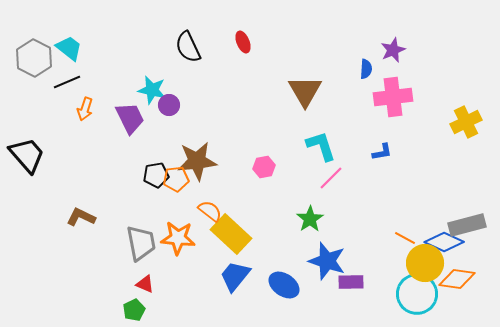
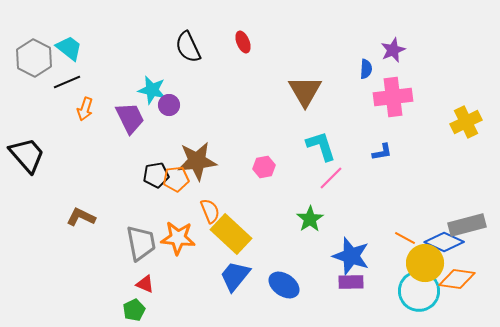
orange semicircle: rotated 30 degrees clockwise
blue star: moved 24 px right, 5 px up
cyan circle: moved 2 px right, 3 px up
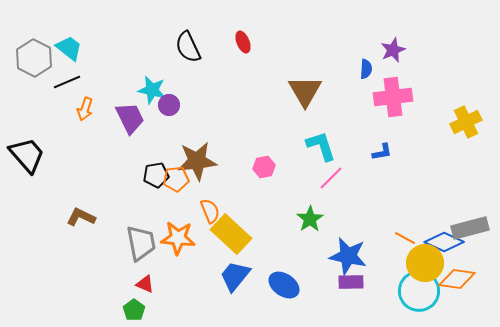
gray rectangle: moved 3 px right, 3 px down
blue star: moved 3 px left; rotated 6 degrees counterclockwise
green pentagon: rotated 10 degrees counterclockwise
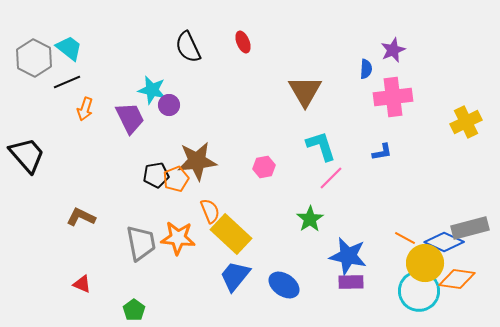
orange pentagon: rotated 15 degrees counterclockwise
red triangle: moved 63 px left
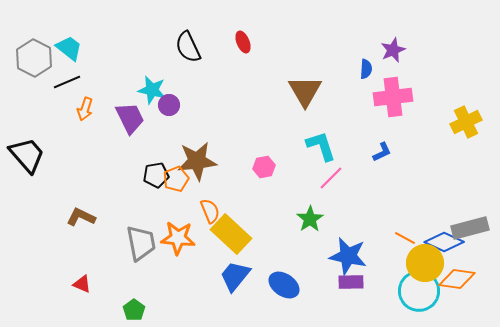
blue L-shape: rotated 15 degrees counterclockwise
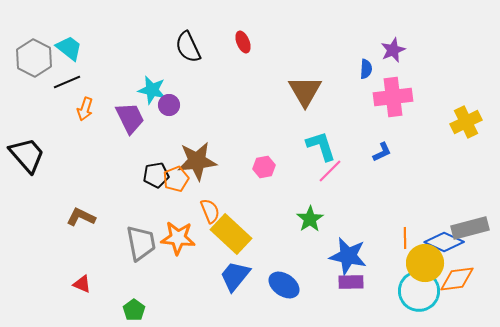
pink line: moved 1 px left, 7 px up
orange line: rotated 60 degrees clockwise
orange diamond: rotated 15 degrees counterclockwise
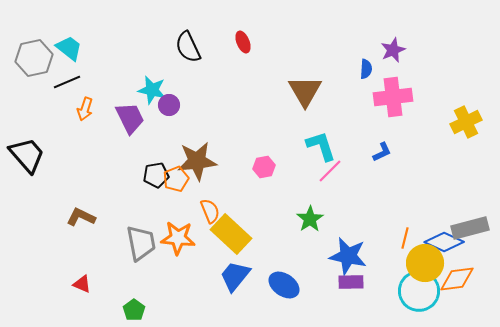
gray hexagon: rotated 21 degrees clockwise
orange line: rotated 15 degrees clockwise
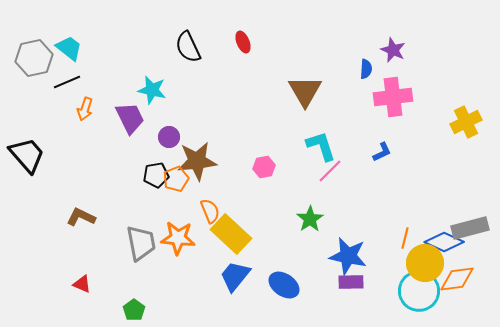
purple star: rotated 25 degrees counterclockwise
purple circle: moved 32 px down
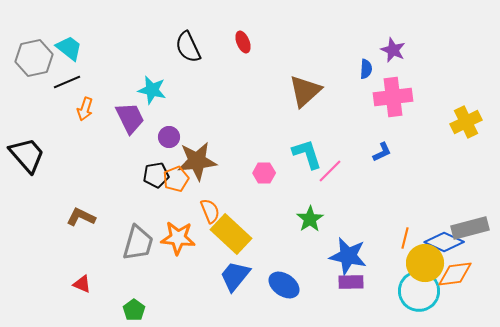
brown triangle: rotated 18 degrees clockwise
cyan L-shape: moved 14 px left, 8 px down
pink hexagon: moved 6 px down; rotated 10 degrees clockwise
gray trapezoid: moved 3 px left; rotated 27 degrees clockwise
orange diamond: moved 2 px left, 5 px up
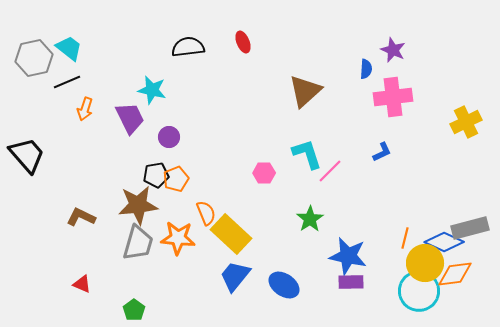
black semicircle: rotated 108 degrees clockwise
brown star: moved 59 px left, 44 px down
orange semicircle: moved 4 px left, 2 px down
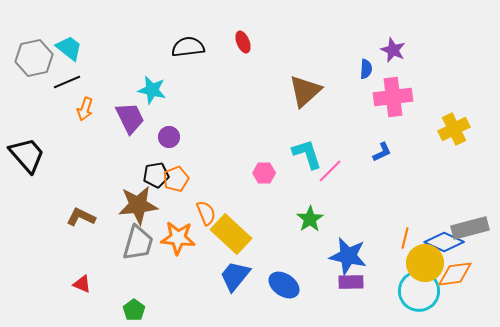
yellow cross: moved 12 px left, 7 px down
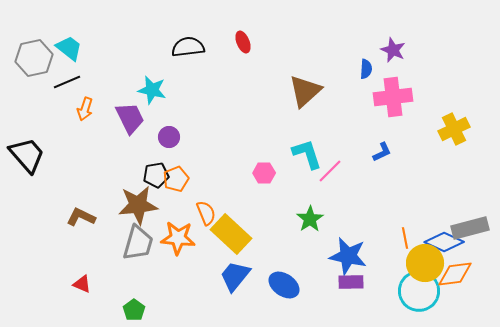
orange line: rotated 25 degrees counterclockwise
